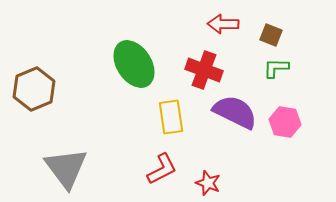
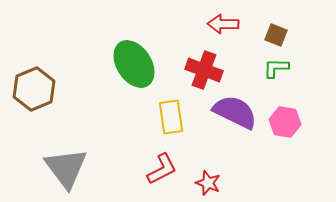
brown square: moved 5 px right
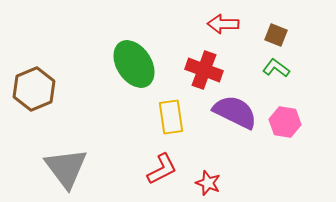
green L-shape: rotated 36 degrees clockwise
